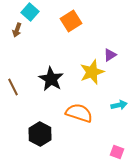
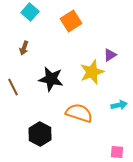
brown arrow: moved 7 px right, 18 px down
black star: rotated 20 degrees counterclockwise
pink square: rotated 16 degrees counterclockwise
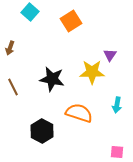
brown arrow: moved 14 px left
purple triangle: rotated 24 degrees counterclockwise
yellow star: rotated 20 degrees clockwise
black star: moved 1 px right
cyan arrow: moved 2 px left; rotated 112 degrees clockwise
black hexagon: moved 2 px right, 3 px up
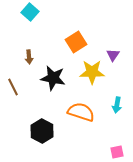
orange square: moved 5 px right, 21 px down
brown arrow: moved 19 px right, 9 px down; rotated 24 degrees counterclockwise
purple triangle: moved 3 px right
black star: moved 1 px right, 1 px up
orange semicircle: moved 2 px right, 1 px up
pink square: rotated 16 degrees counterclockwise
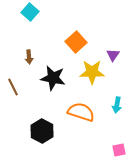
orange square: rotated 10 degrees counterclockwise
pink square: moved 2 px right, 2 px up
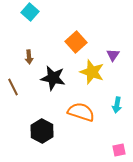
yellow star: rotated 20 degrees clockwise
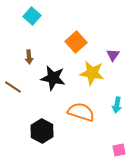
cyan square: moved 2 px right, 4 px down
yellow star: moved 1 px down; rotated 10 degrees counterclockwise
brown line: rotated 30 degrees counterclockwise
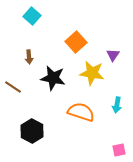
black hexagon: moved 10 px left
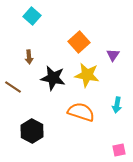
orange square: moved 3 px right
yellow star: moved 5 px left, 2 px down
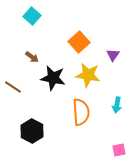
brown arrow: moved 3 px right; rotated 48 degrees counterclockwise
yellow star: moved 1 px right
orange semicircle: rotated 68 degrees clockwise
